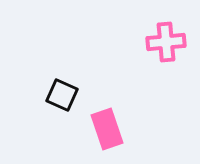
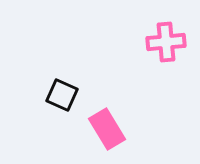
pink rectangle: rotated 12 degrees counterclockwise
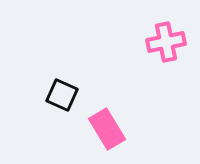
pink cross: rotated 6 degrees counterclockwise
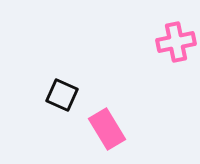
pink cross: moved 10 px right
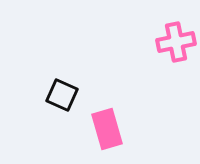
pink rectangle: rotated 15 degrees clockwise
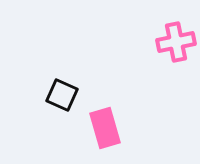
pink rectangle: moved 2 px left, 1 px up
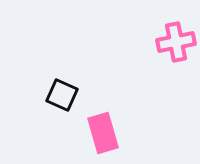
pink rectangle: moved 2 px left, 5 px down
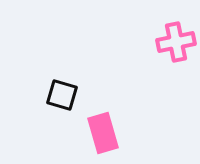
black square: rotated 8 degrees counterclockwise
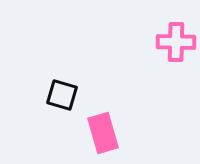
pink cross: rotated 12 degrees clockwise
